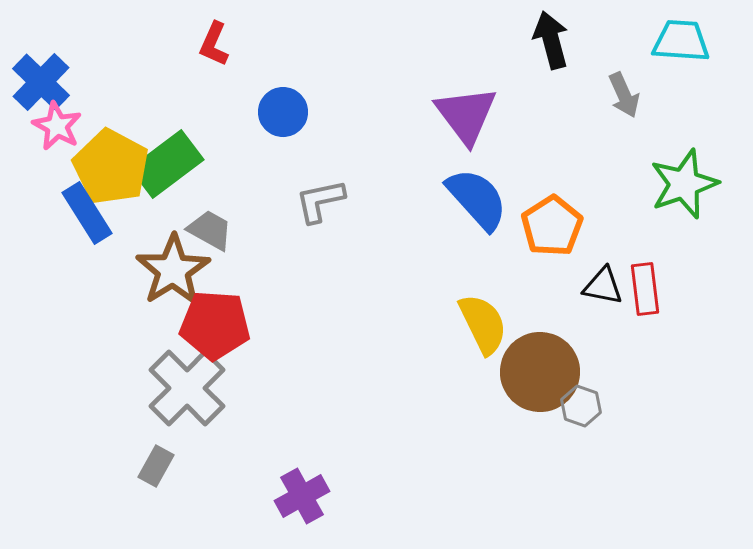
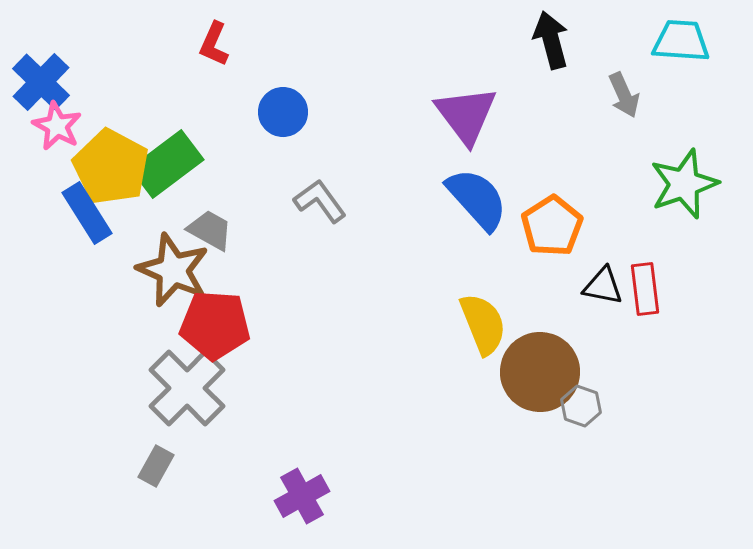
gray L-shape: rotated 66 degrees clockwise
brown star: rotated 16 degrees counterclockwise
yellow semicircle: rotated 4 degrees clockwise
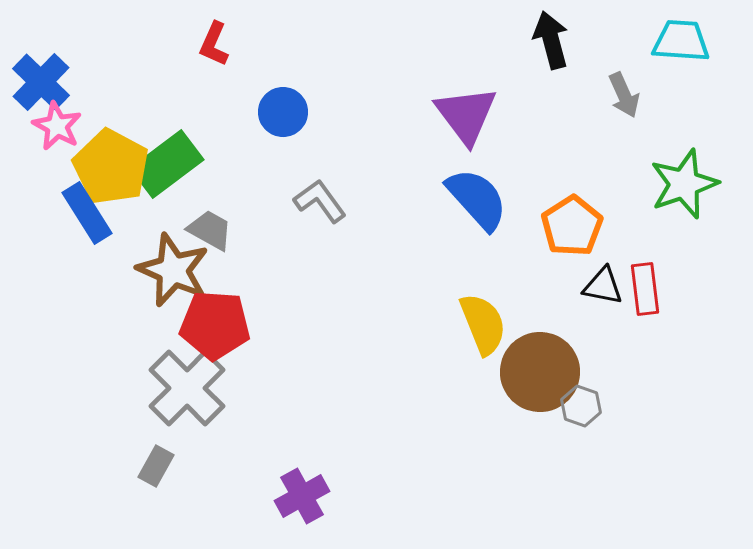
orange pentagon: moved 20 px right
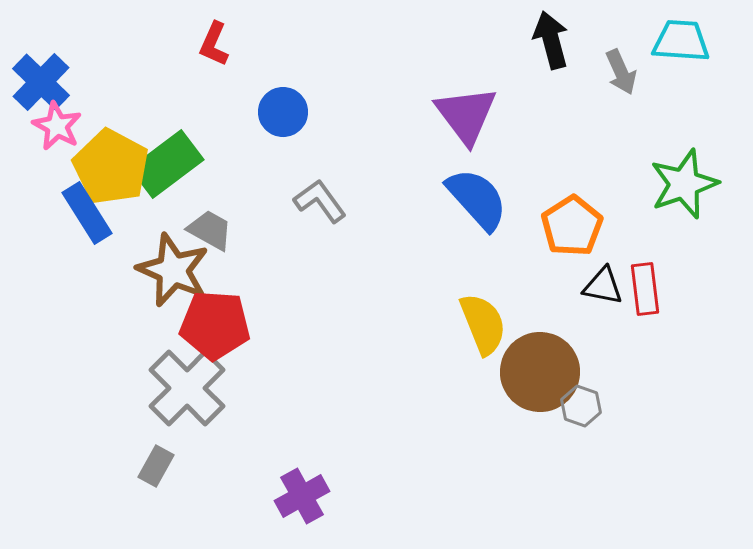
gray arrow: moved 3 px left, 23 px up
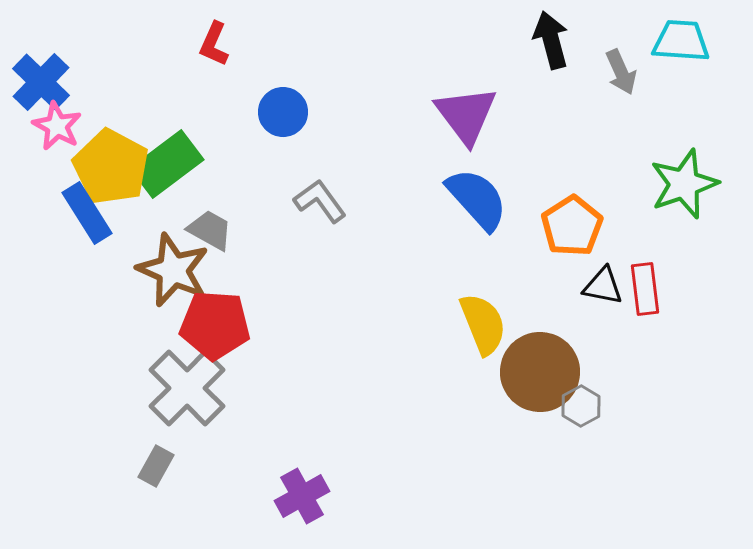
gray hexagon: rotated 12 degrees clockwise
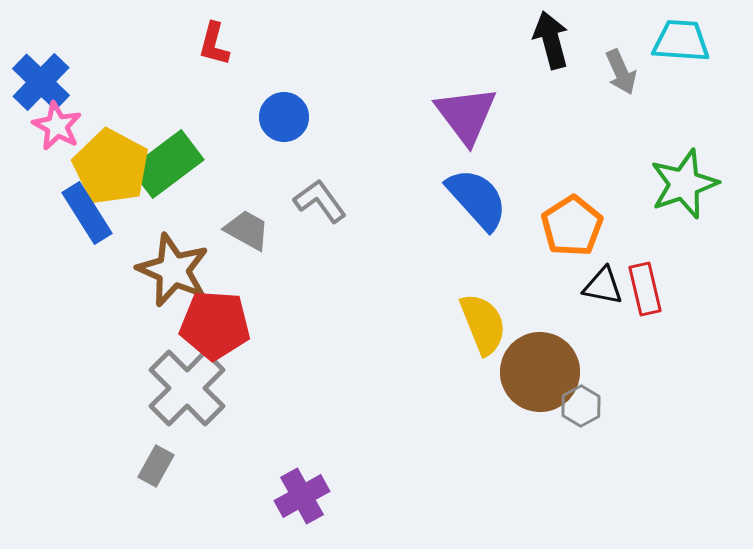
red L-shape: rotated 9 degrees counterclockwise
blue circle: moved 1 px right, 5 px down
gray trapezoid: moved 37 px right
red rectangle: rotated 6 degrees counterclockwise
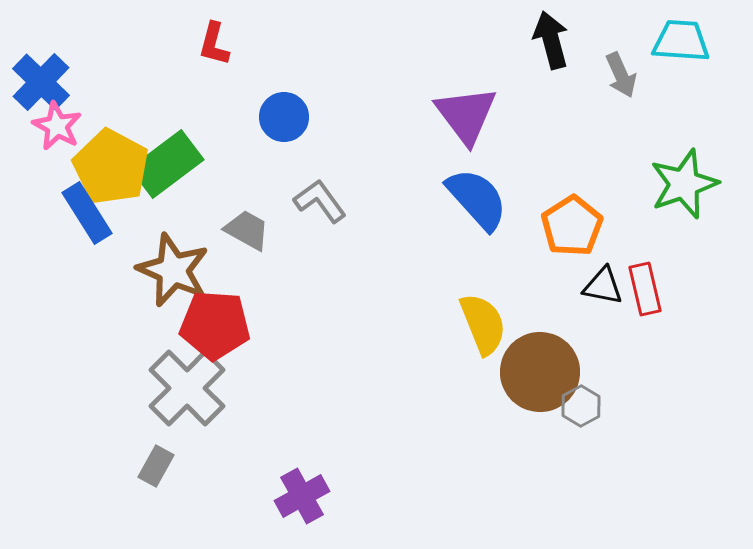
gray arrow: moved 3 px down
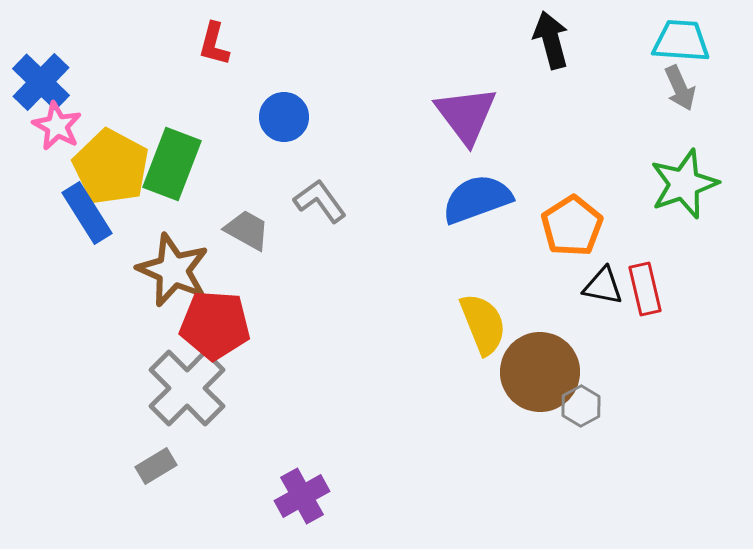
gray arrow: moved 59 px right, 13 px down
green rectangle: moved 5 px right; rotated 32 degrees counterclockwise
blue semicircle: rotated 68 degrees counterclockwise
gray rectangle: rotated 30 degrees clockwise
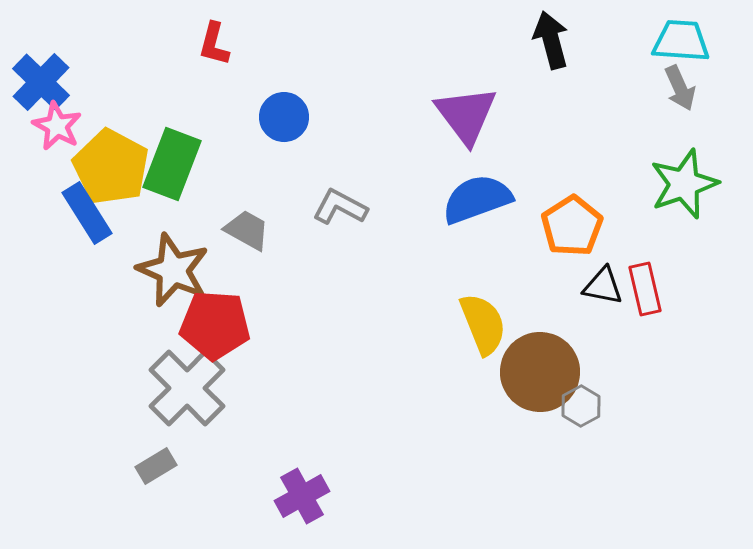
gray L-shape: moved 20 px right, 6 px down; rotated 26 degrees counterclockwise
